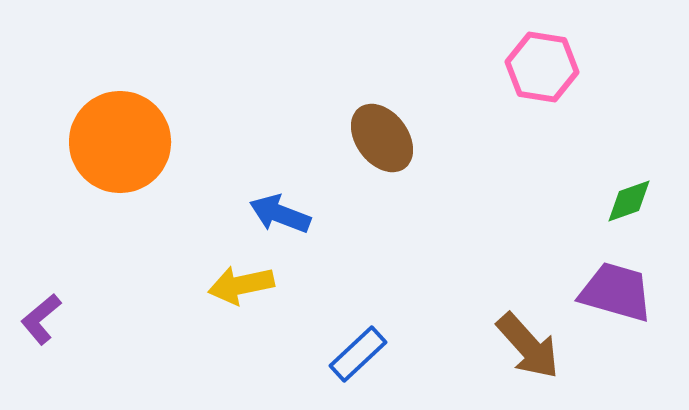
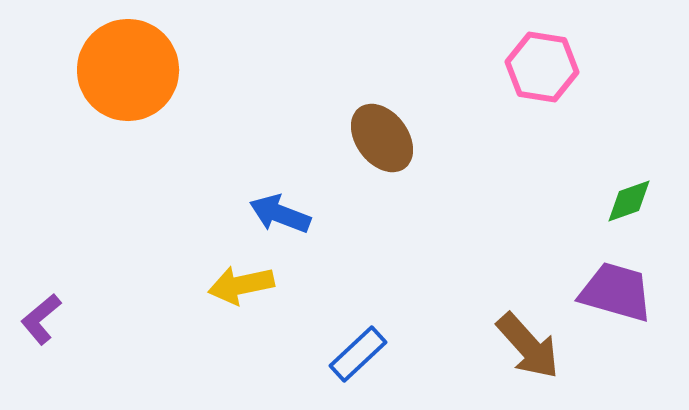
orange circle: moved 8 px right, 72 px up
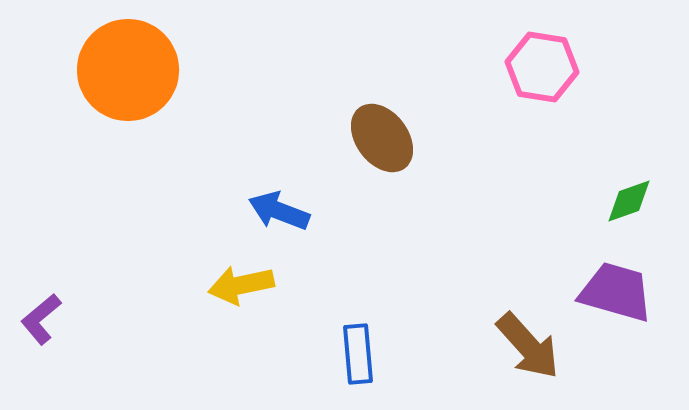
blue arrow: moved 1 px left, 3 px up
blue rectangle: rotated 52 degrees counterclockwise
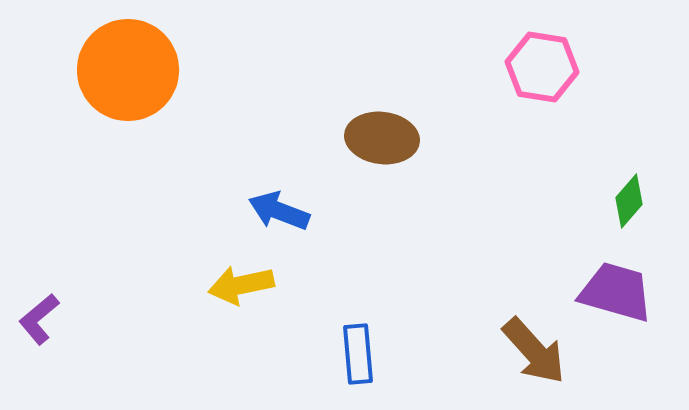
brown ellipse: rotated 46 degrees counterclockwise
green diamond: rotated 30 degrees counterclockwise
purple L-shape: moved 2 px left
brown arrow: moved 6 px right, 5 px down
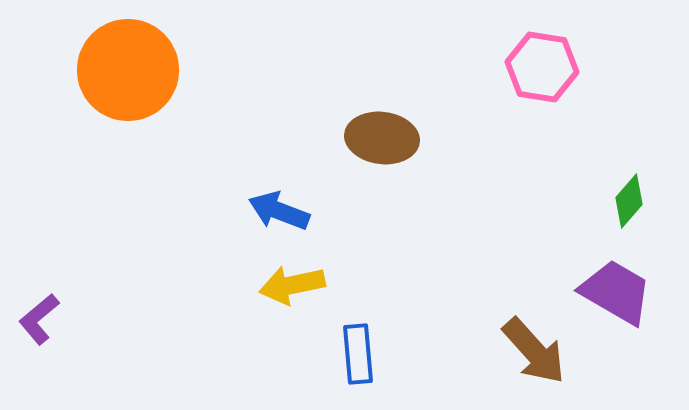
yellow arrow: moved 51 px right
purple trapezoid: rotated 14 degrees clockwise
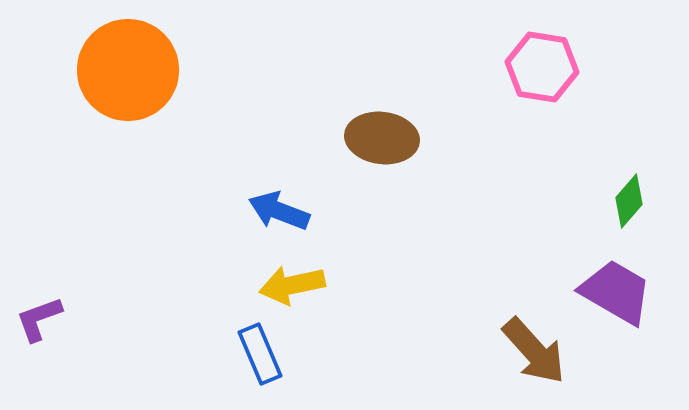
purple L-shape: rotated 20 degrees clockwise
blue rectangle: moved 98 px left; rotated 18 degrees counterclockwise
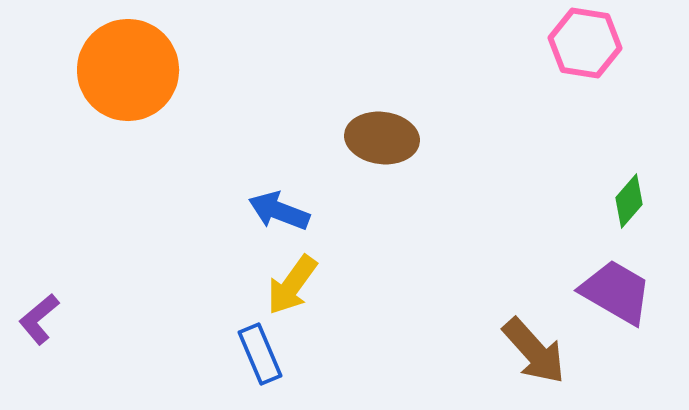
pink hexagon: moved 43 px right, 24 px up
yellow arrow: rotated 42 degrees counterclockwise
purple L-shape: rotated 20 degrees counterclockwise
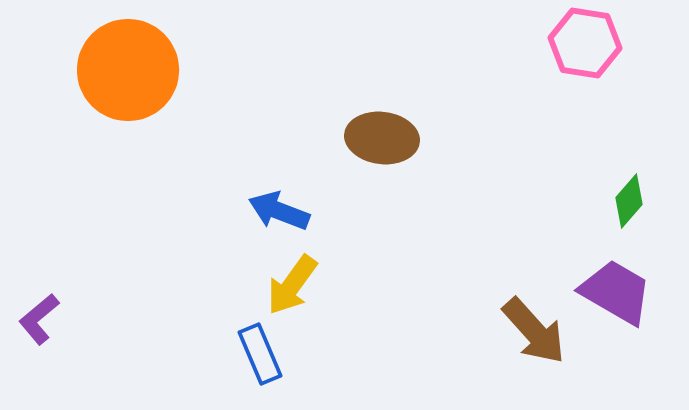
brown arrow: moved 20 px up
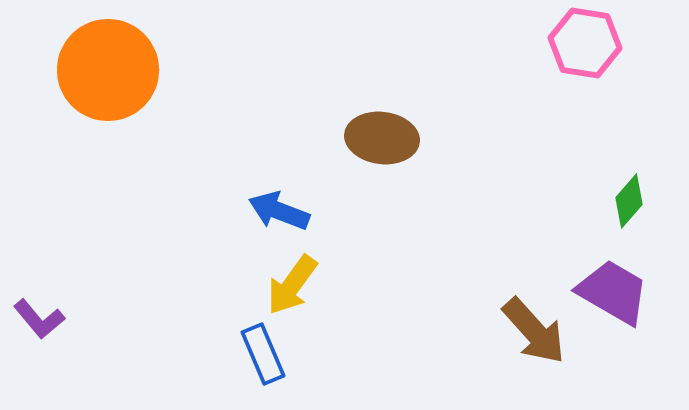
orange circle: moved 20 px left
purple trapezoid: moved 3 px left
purple L-shape: rotated 90 degrees counterclockwise
blue rectangle: moved 3 px right
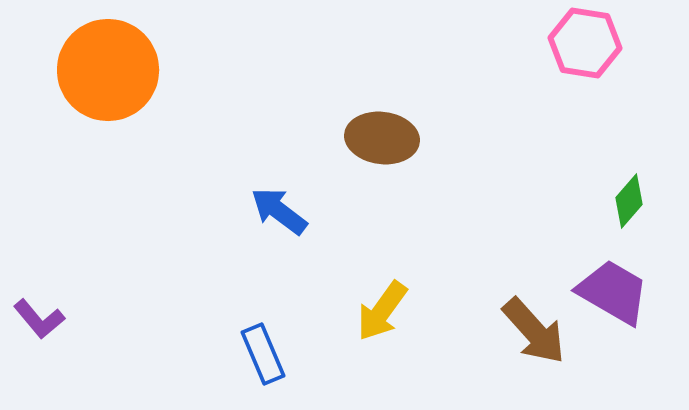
blue arrow: rotated 16 degrees clockwise
yellow arrow: moved 90 px right, 26 px down
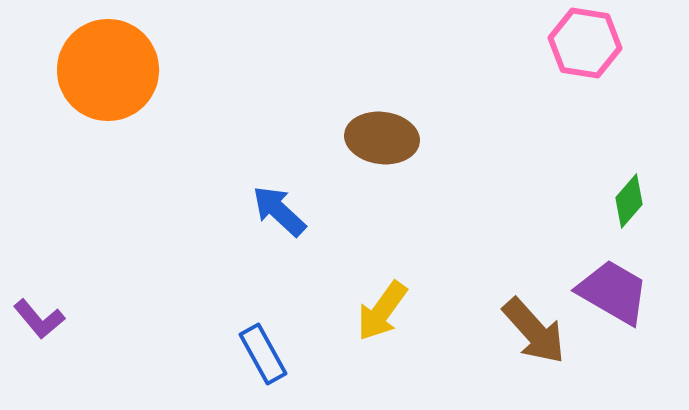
blue arrow: rotated 6 degrees clockwise
blue rectangle: rotated 6 degrees counterclockwise
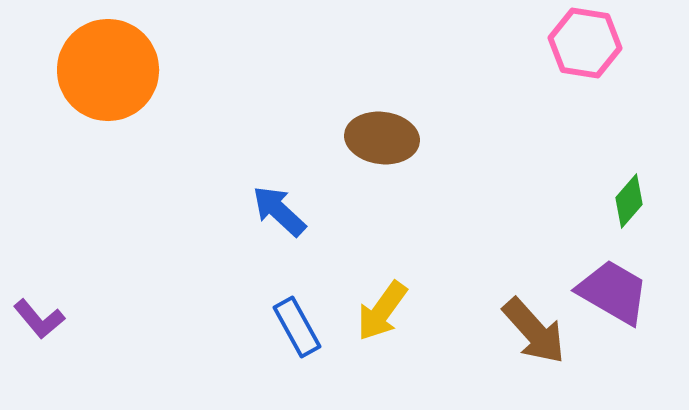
blue rectangle: moved 34 px right, 27 px up
